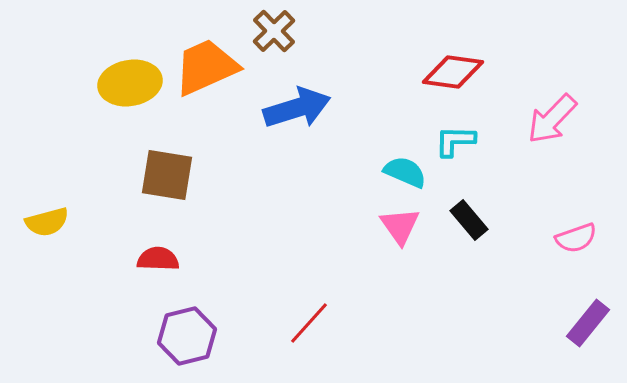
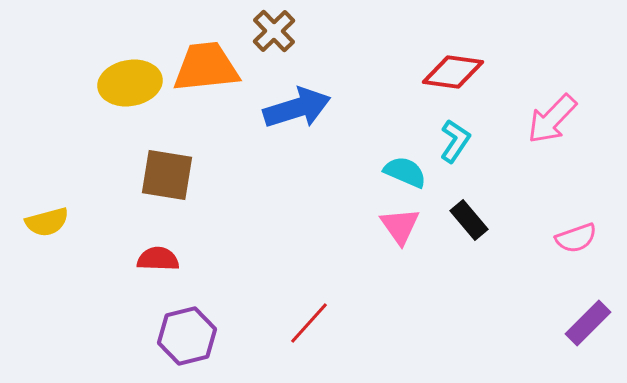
orange trapezoid: rotated 18 degrees clockwise
cyan L-shape: rotated 123 degrees clockwise
purple rectangle: rotated 6 degrees clockwise
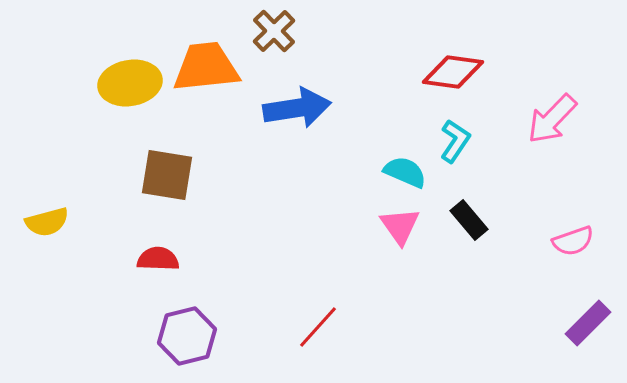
blue arrow: rotated 8 degrees clockwise
pink semicircle: moved 3 px left, 3 px down
red line: moved 9 px right, 4 px down
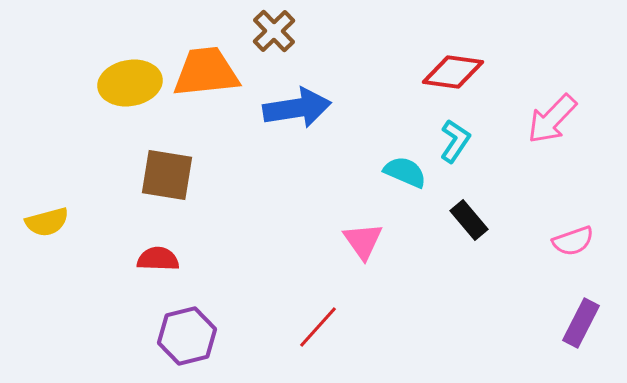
orange trapezoid: moved 5 px down
pink triangle: moved 37 px left, 15 px down
purple rectangle: moved 7 px left; rotated 18 degrees counterclockwise
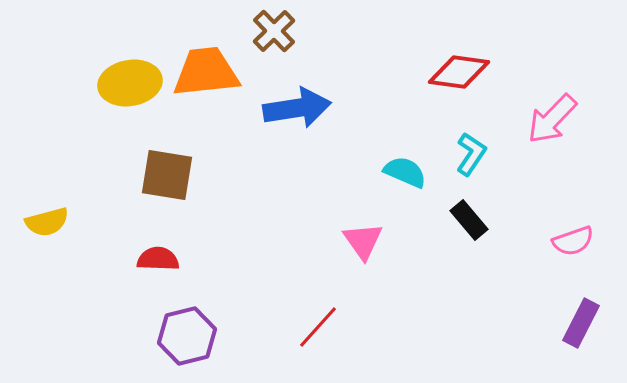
red diamond: moved 6 px right
cyan L-shape: moved 16 px right, 13 px down
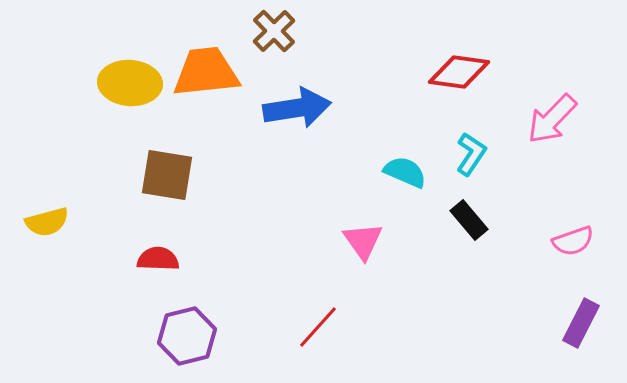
yellow ellipse: rotated 14 degrees clockwise
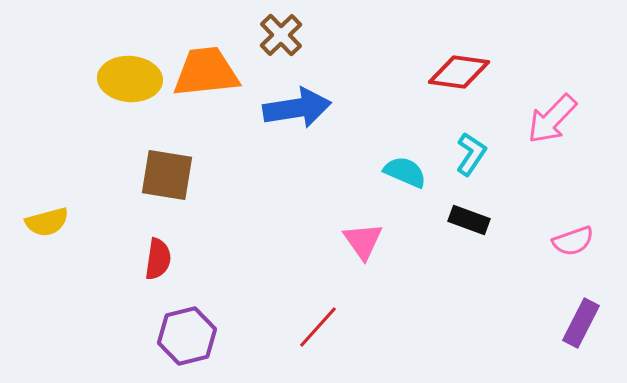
brown cross: moved 7 px right, 4 px down
yellow ellipse: moved 4 px up
black rectangle: rotated 30 degrees counterclockwise
red semicircle: rotated 96 degrees clockwise
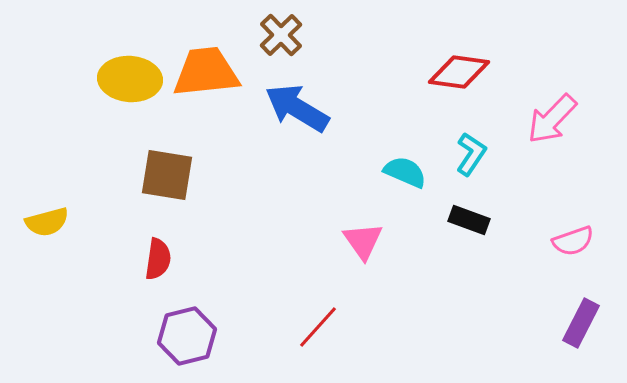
blue arrow: rotated 140 degrees counterclockwise
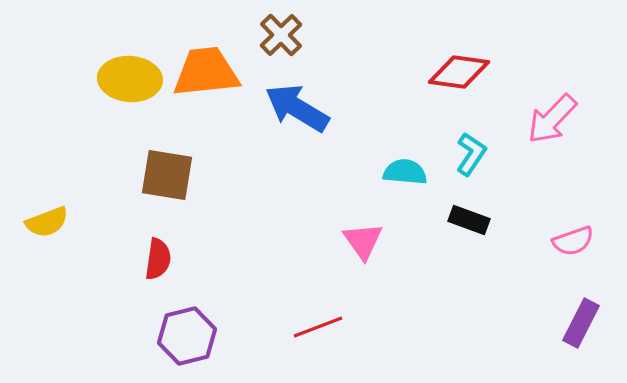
cyan semicircle: rotated 18 degrees counterclockwise
yellow semicircle: rotated 6 degrees counterclockwise
red line: rotated 27 degrees clockwise
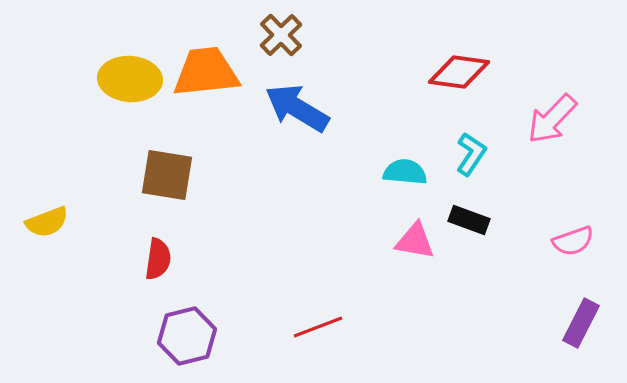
pink triangle: moved 52 px right; rotated 45 degrees counterclockwise
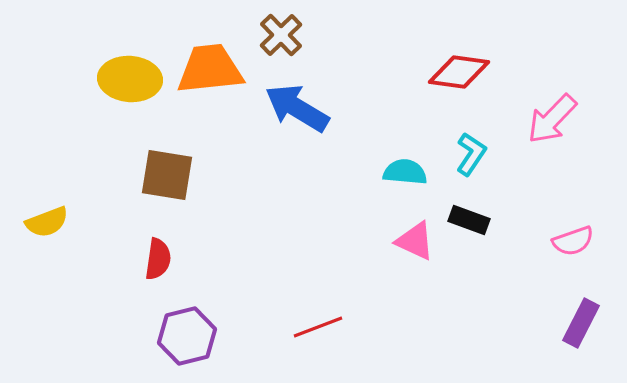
orange trapezoid: moved 4 px right, 3 px up
pink triangle: rotated 15 degrees clockwise
